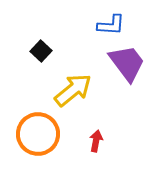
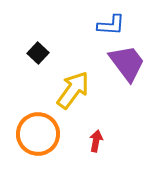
black square: moved 3 px left, 2 px down
yellow arrow: rotated 15 degrees counterclockwise
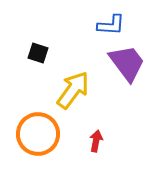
black square: rotated 25 degrees counterclockwise
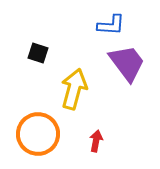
yellow arrow: moved 1 px right, 1 px up; rotated 21 degrees counterclockwise
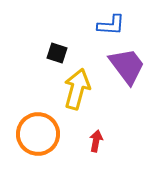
black square: moved 19 px right
purple trapezoid: moved 3 px down
yellow arrow: moved 3 px right
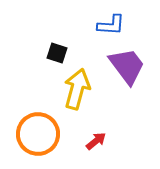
red arrow: rotated 40 degrees clockwise
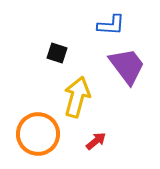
yellow arrow: moved 8 px down
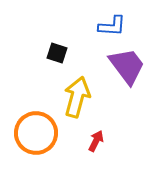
blue L-shape: moved 1 px right, 1 px down
orange circle: moved 2 px left, 1 px up
red arrow: rotated 25 degrees counterclockwise
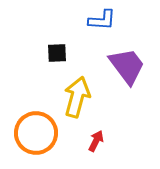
blue L-shape: moved 10 px left, 6 px up
black square: rotated 20 degrees counterclockwise
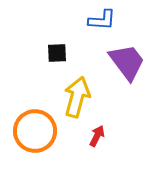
purple trapezoid: moved 4 px up
orange circle: moved 1 px left, 2 px up
red arrow: moved 1 px right, 5 px up
